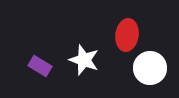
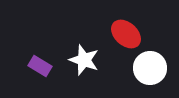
red ellipse: moved 1 px left, 1 px up; rotated 56 degrees counterclockwise
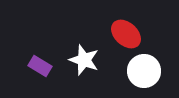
white circle: moved 6 px left, 3 px down
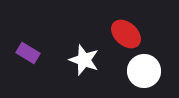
purple rectangle: moved 12 px left, 13 px up
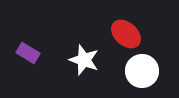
white circle: moved 2 px left
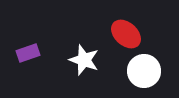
purple rectangle: rotated 50 degrees counterclockwise
white circle: moved 2 px right
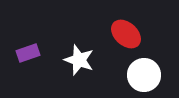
white star: moved 5 px left
white circle: moved 4 px down
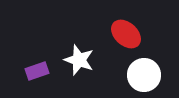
purple rectangle: moved 9 px right, 18 px down
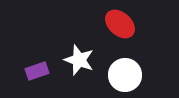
red ellipse: moved 6 px left, 10 px up
white circle: moved 19 px left
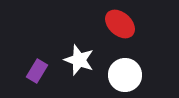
purple rectangle: rotated 40 degrees counterclockwise
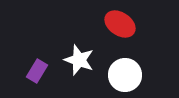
red ellipse: rotated 8 degrees counterclockwise
